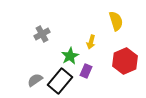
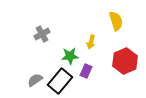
green star: rotated 24 degrees clockwise
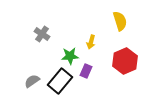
yellow semicircle: moved 4 px right
gray cross: rotated 28 degrees counterclockwise
gray semicircle: moved 3 px left, 1 px down
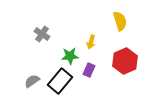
purple rectangle: moved 3 px right, 1 px up
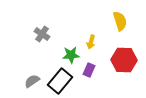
green star: moved 1 px right, 1 px up
red hexagon: moved 1 px left, 1 px up; rotated 25 degrees clockwise
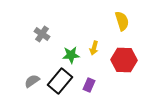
yellow semicircle: moved 2 px right
yellow arrow: moved 3 px right, 6 px down
purple rectangle: moved 15 px down
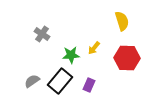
yellow arrow: rotated 24 degrees clockwise
red hexagon: moved 3 px right, 2 px up
